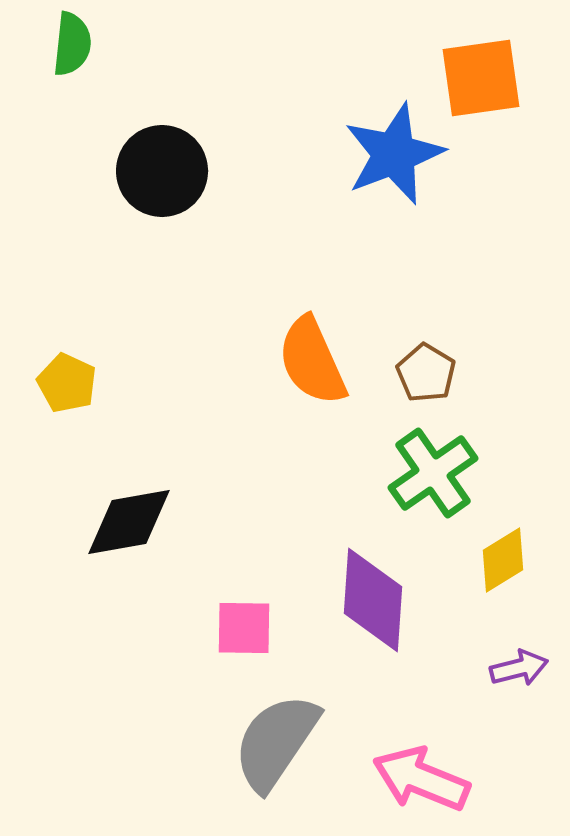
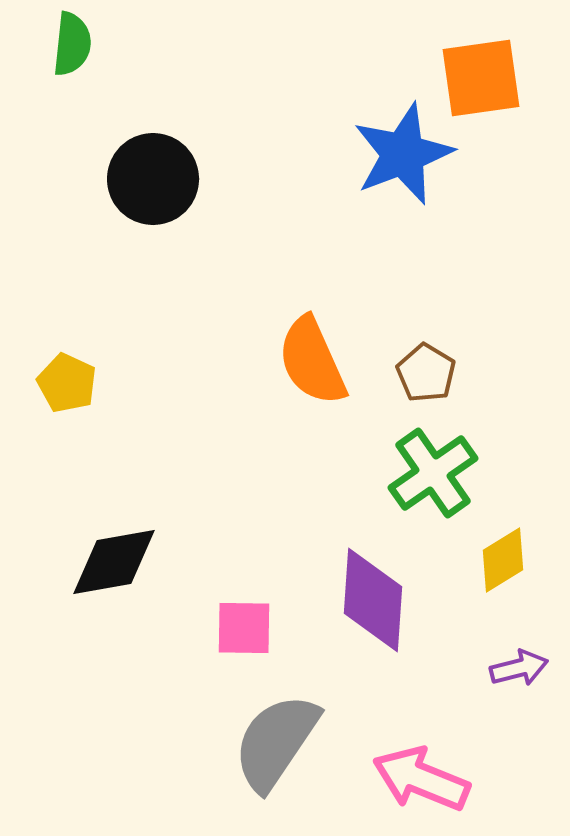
blue star: moved 9 px right
black circle: moved 9 px left, 8 px down
black diamond: moved 15 px left, 40 px down
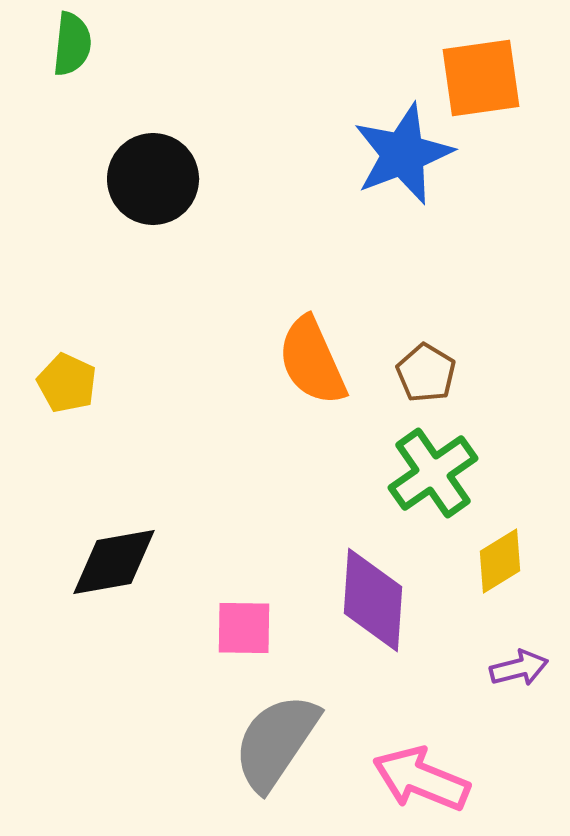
yellow diamond: moved 3 px left, 1 px down
